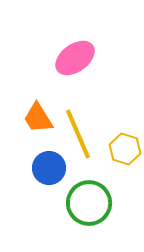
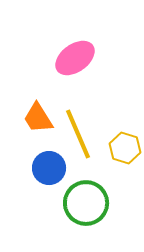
yellow hexagon: moved 1 px up
green circle: moved 3 px left
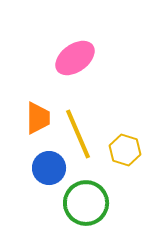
orange trapezoid: rotated 148 degrees counterclockwise
yellow hexagon: moved 2 px down
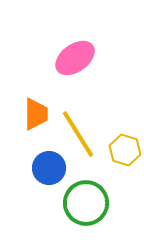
orange trapezoid: moved 2 px left, 4 px up
yellow line: rotated 9 degrees counterclockwise
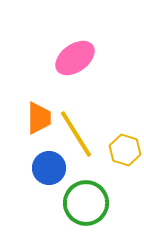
orange trapezoid: moved 3 px right, 4 px down
yellow line: moved 2 px left
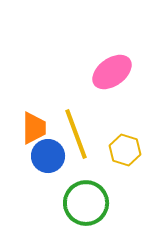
pink ellipse: moved 37 px right, 14 px down
orange trapezoid: moved 5 px left, 10 px down
yellow line: rotated 12 degrees clockwise
blue circle: moved 1 px left, 12 px up
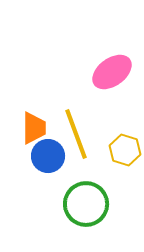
green circle: moved 1 px down
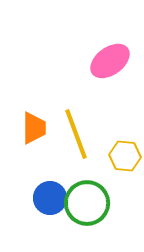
pink ellipse: moved 2 px left, 11 px up
yellow hexagon: moved 6 px down; rotated 12 degrees counterclockwise
blue circle: moved 2 px right, 42 px down
green circle: moved 1 px right, 1 px up
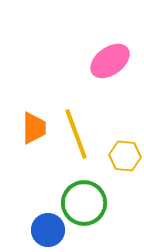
blue circle: moved 2 px left, 32 px down
green circle: moved 3 px left
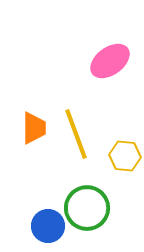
green circle: moved 3 px right, 5 px down
blue circle: moved 4 px up
